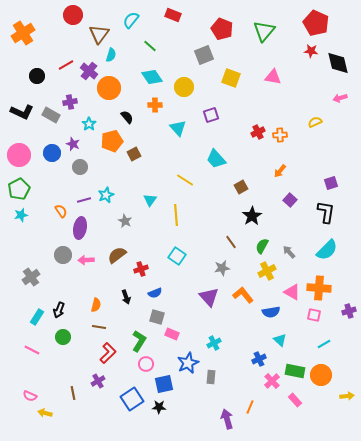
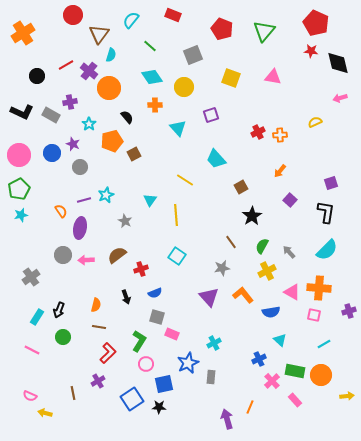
gray square at (204, 55): moved 11 px left
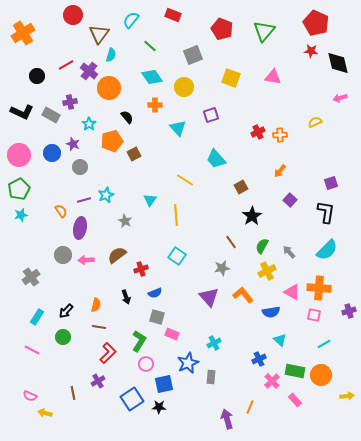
black arrow at (59, 310): moved 7 px right, 1 px down; rotated 21 degrees clockwise
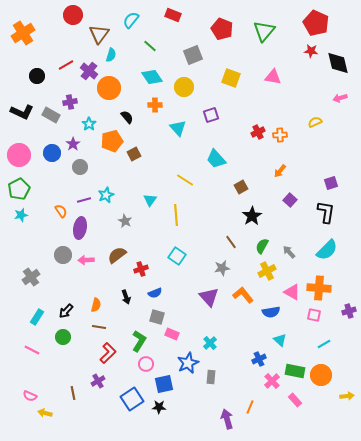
purple star at (73, 144): rotated 16 degrees clockwise
cyan cross at (214, 343): moved 4 px left; rotated 16 degrees counterclockwise
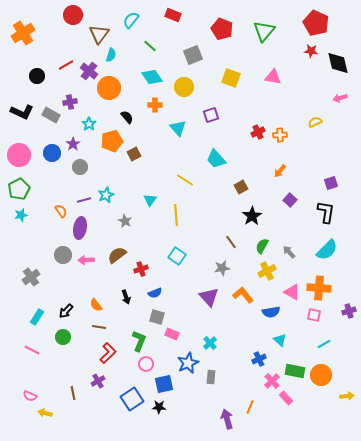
orange semicircle at (96, 305): rotated 128 degrees clockwise
green L-shape at (139, 341): rotated 10 degrees counterclockwise
pink rectangle at (295, 400): moved 9 px left, 2 px up
